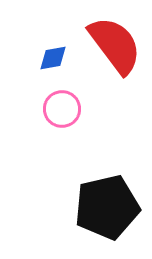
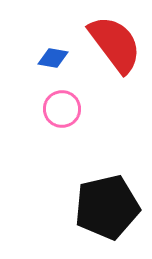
red semicircle: moved 1 px up
blue diamond: rotated 20 degrees clockwise
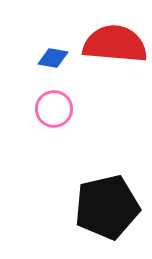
red semicircle: rotated 48 degrees counterclockwise
pink circle: moved 8 px left
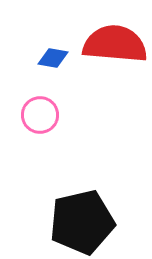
pink circle: moved 14 px left, 6 px down
black pentagon: moved 25 px left, 15 px down
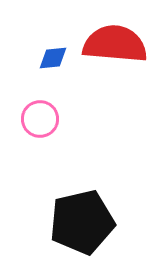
blue diamond: rotated 16 degrees counterclockwise
pink circle: moved 4 px down
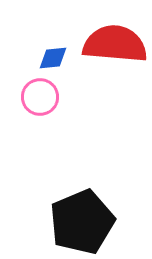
pink circle: moved 22 px up
black pentagon: rotated 10 degrees counterclockwise
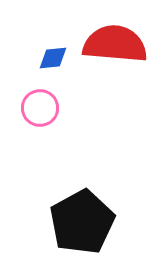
pink circle: moved 11 px down
black pentagon: rotated 6 degrees counterclockwise
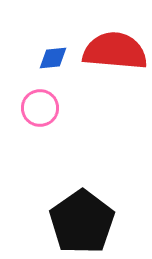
red semicircle: moved 7 px down
black pentagon: rotated 6 degrees counterclockwise
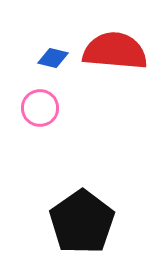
blue diamond: rotated 20 degrees clockwise
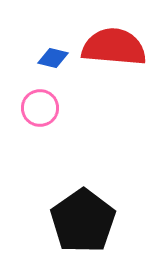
red semicircle: moved 1 px left, 4 px up
black pentagon: moved 1 px right, 1 px up
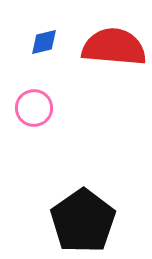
blue diamond: moved 9 px left, 16 px up; rotated 28 degrees counterclockwise
pink circle: moved 6 px left
